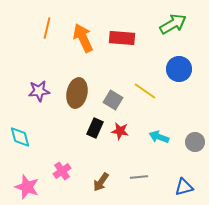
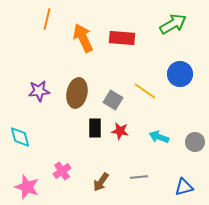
orange line: moved 9 px up
blue circle: moved 1 px right, 5 px down
black rectangle: rotated 24 degrees counterclockwise
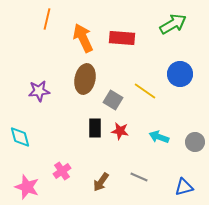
brown ellipse: moved 8 px right, 14 px up
gray line: rotated 30 degrees clockwise
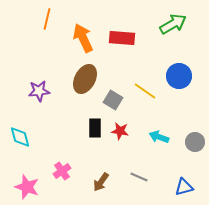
blue circle: moved 1 px left, 2 px down
brown ellipse: rotated 16 degrees clockwise
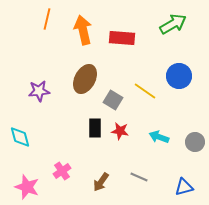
orange arrow: moved 8 px up; rotated 12 degrees clockwise
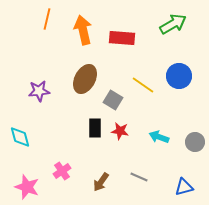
yellow line: moved 2 px left, 6 px up
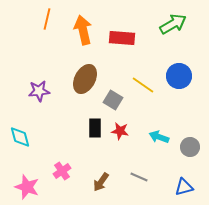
gray circle: moved 5 px left, 5 px down
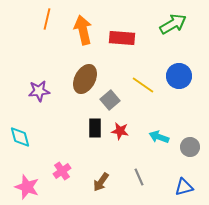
gray square: moved 3 px left; rotated 18 degrees clockwise
gray line: rotated 42 degrees clockwise
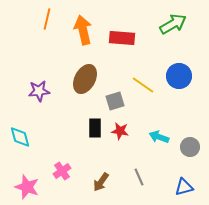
gray square: moved 5 px right, 1 px down; rotated 24 degrees clockwise
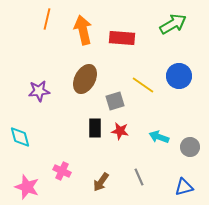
pink cross: rotated 30 degrees counterclockwise
